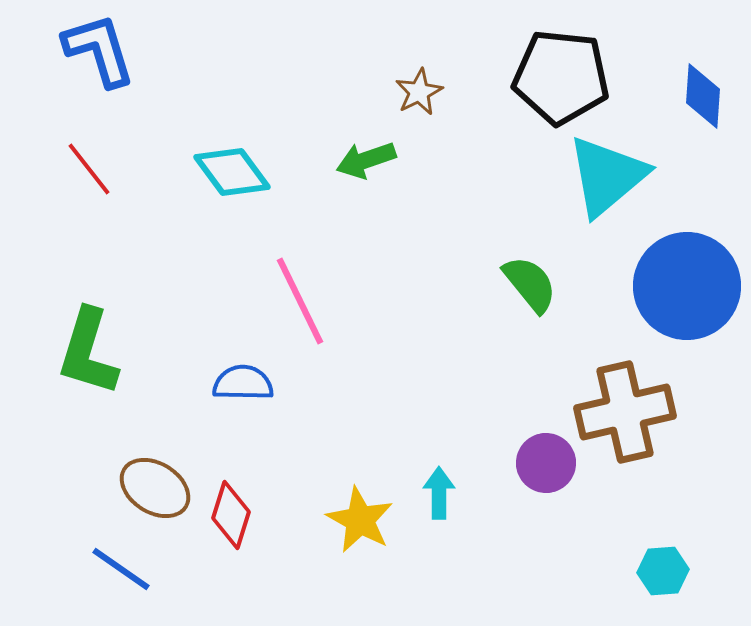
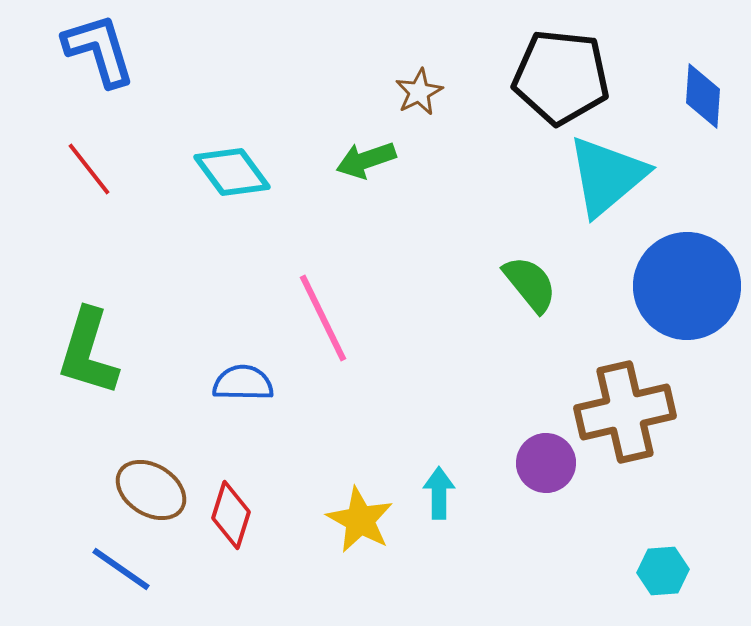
pink line: moved 23 px right, 17 px down
brown ellipse: moved 4 px left, 2 px down
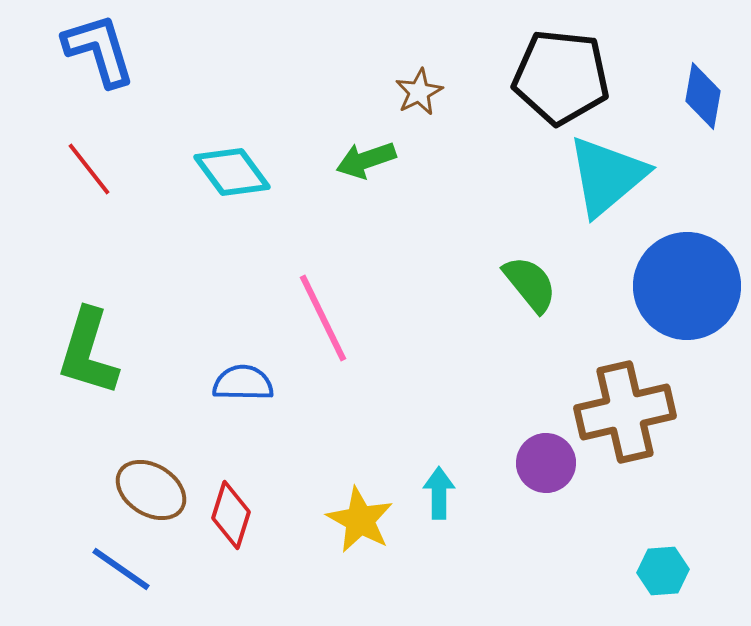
blue diamond: rotated 6 degrees clockwise
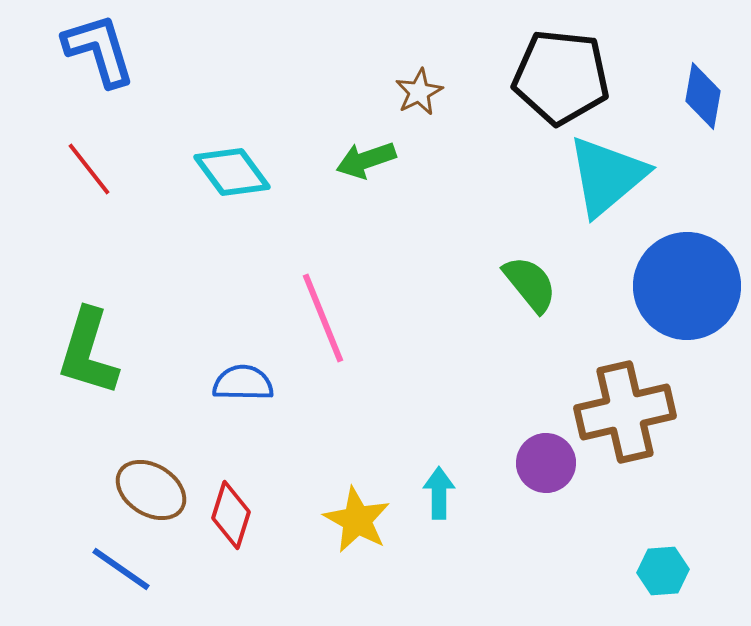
pink line: rotated 4 degrees clockwise
yellow star: moved 3 px left
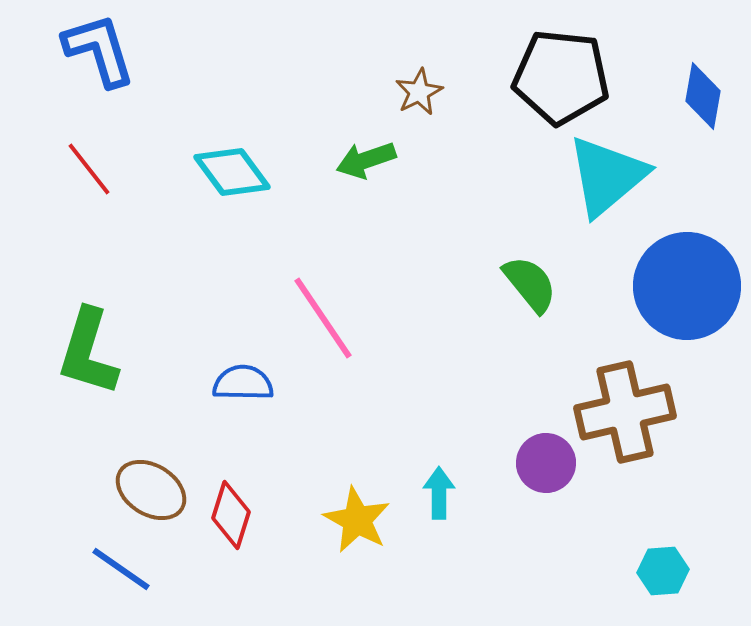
pink line: rotated 12 degrees counterclockwise
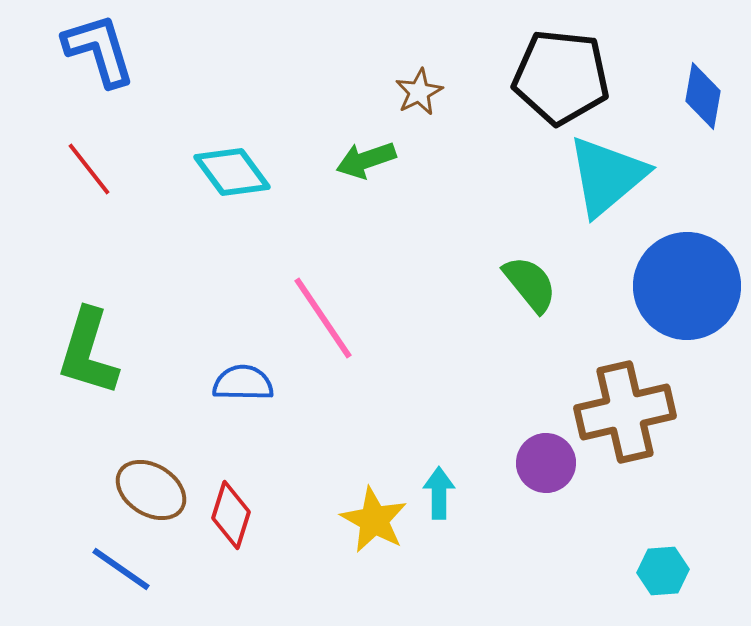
yellow star: moved 17 px right
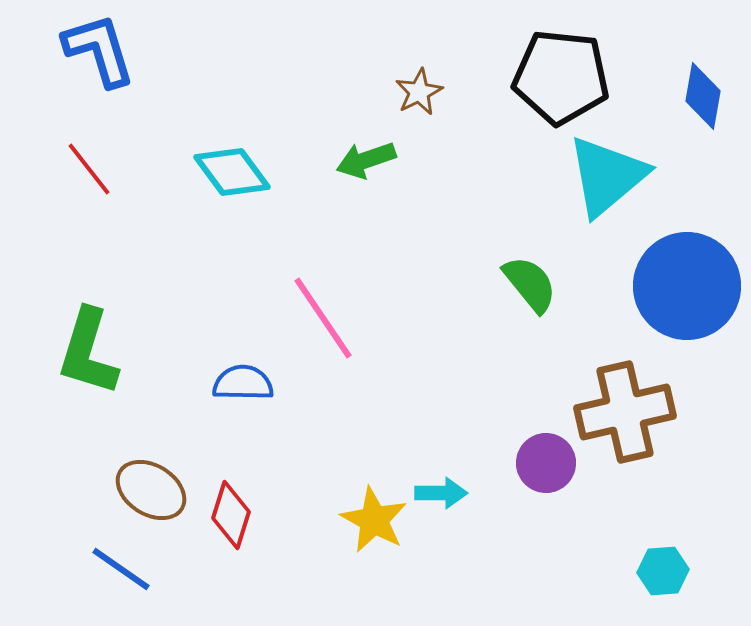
cyan arrow: moved 2 px right; rotated 90 degrees clockwise
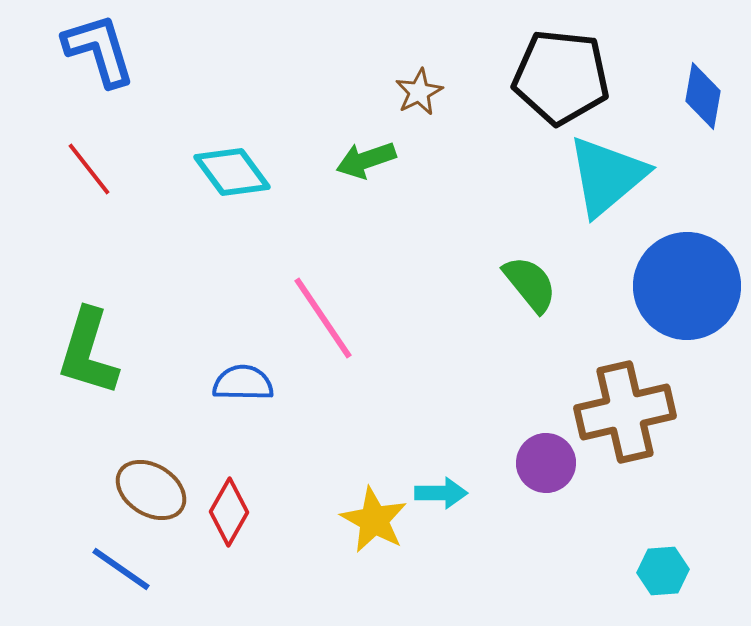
red diamond: moved 2 px left, 3 px up; rotated 12 degrees clockwise
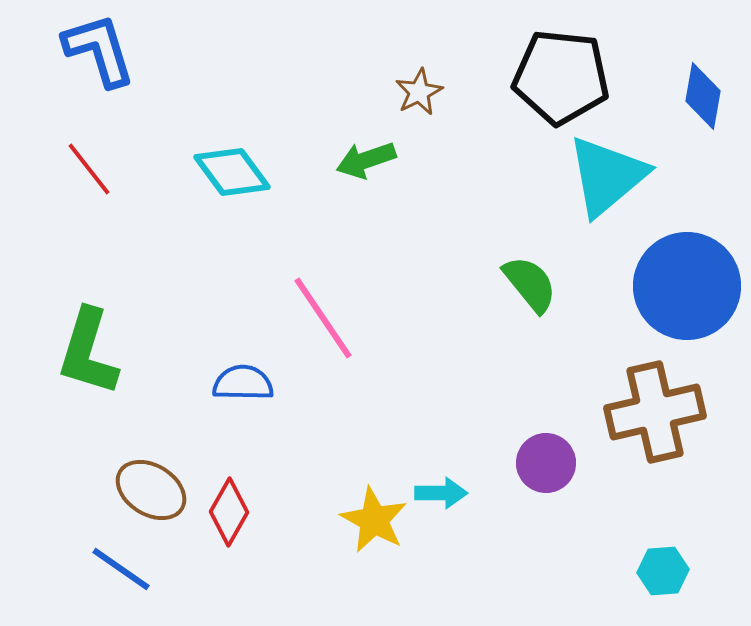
brown cross: moved 30 px right
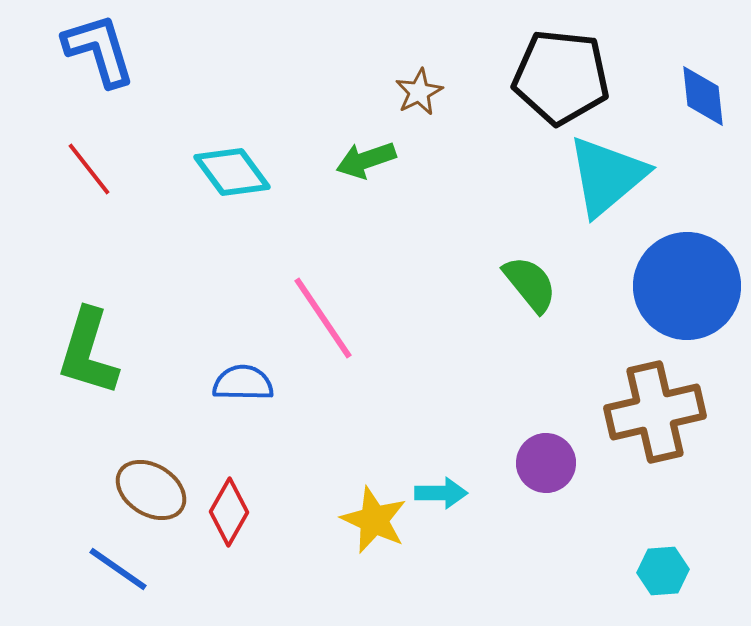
blue diamond: rotated 16 degrees counterclockwise
yellow star: rotated 4 degrees counterclockwise
blue line: moved 3 px left
